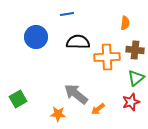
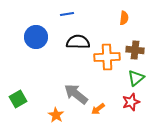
orange semicircle: moved 1 px left, 5 px up
orange star: moved 2 px left, 1 px down; rotated 28 degrees clockwise
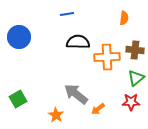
blue circle: moved 17 px left
red star: rotated 18 degrees clockwise
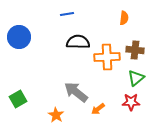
gray arrow: moved 2 px up
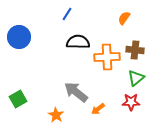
blue line: rotated 48 degrees counterclockwise
orange semicircle: rotated 152 degrees counterclockwise
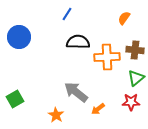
green square: moved 3 px left
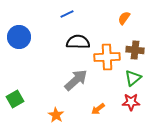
blue line: rotated 32 degrees clockwise
green triangle: moved 3 px left
gray arrow: moved 12 px up; rotated 100 degrees clockwise
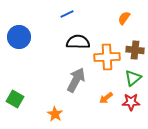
gray arrow: rotated 20 degrees counterclockwise
green square: rotated 30 degrees counterclockwise
orange arrow: moved 8 px right, 11 px up
orange star: moved 1 px left, 1 px up
